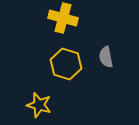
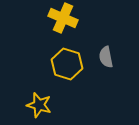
yellow cross: rotated 8 degrees clockwise
yellow hexagon: moved 1 px right
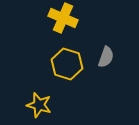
gray semicircle: rotated 150 degrees counterclockwise
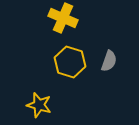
gray semicircle: moved 3 px right, 4 px down
yellow hexagon: moved 3 px right, 2 px up
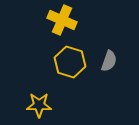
yellow cross: moved 1 px left, 2 px down
yellow star: rotated 15 degrees counterclockwise
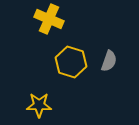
yellow cross: moved 13 px left, 1 px up
yellow hexagon: moved 1 px right
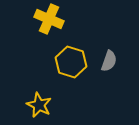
yellow star: rotated 25 degrees clockwise
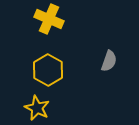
yellow hexagon: moved 23 px left, 8 px down; rotated 12 degrees clockwise
yellow star: moved 2 px left, 3 px down
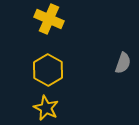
gray semicircle: moved 14 px right, 2 px down
yellow star: moved 9 px right
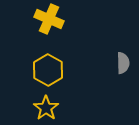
gray semicircle: rotated 20 degrees counterclockwise
yellow star: rotated 10 degrees clockwise
